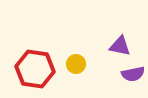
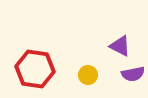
purple triangle: rotated 15 degrees clockwise
yellow circle: moved 12 px right, 11 px down
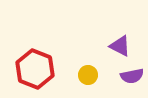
red hexagon: rotated 12 degrees clockwise
purple semicircle: moved 1 px left, 2 px down
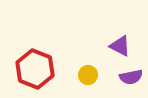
purple semicircle: moved 1 px left, 1 px down
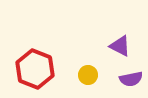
purple semicircle: moved 2 px down
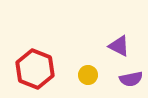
purple triangle: moved 1 px left
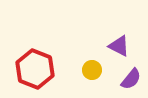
yellow circle: moved 4 px right, 5 px up
purple semicircle: rotated 40 degrees counterclockwise
